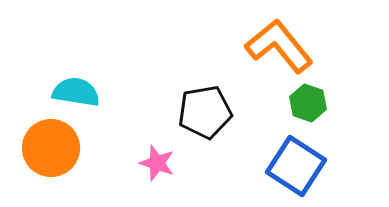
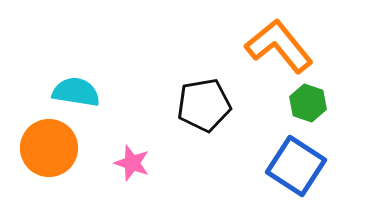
black pentagon: moved 1 px left, 7 px up
orange circle: moved 2 px left
pink star: moved 25 px left
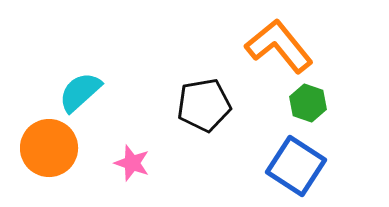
cyan semicircle: moved 4 px right; rotated 51 degrees counterclockwise
